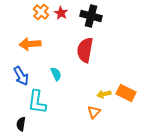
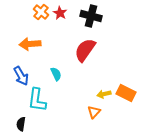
red star: moved 1 px left
red semicircle: rotated 25 degrees clockwise
cyan L-shape: moved 2 px up
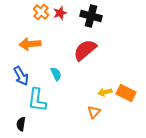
red star: rotated 24 degrees clockwise
red semicircle: rotated 15 degrees clockwise
yellow arrow: moved 1 px right, 2 px up
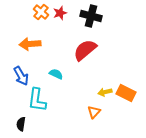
cyan semicircle: rotated 40 degrees counterclockwise
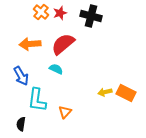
red semicircle: moved 22 px left, 6 px up
cyan semicircle: moved 5 px up
orange triangle: moved 29 px left
